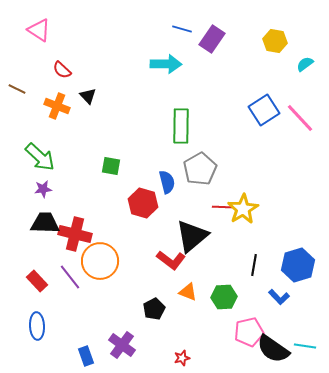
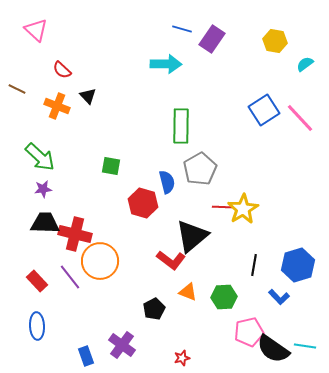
pink triangle at (39, 30): moved 3 px left; rotated 10 degrees clockwise
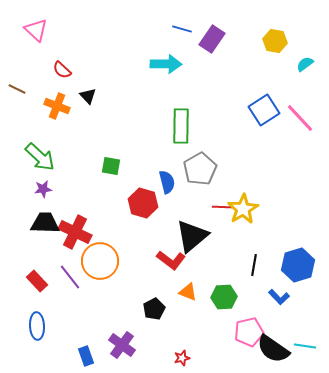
red cross at (75, 234): moved 2 px up; rotated 12 degrees clockwise
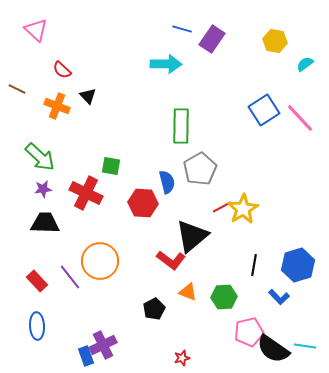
red hexagon at (143, 203): rotated 12 degrees counterclockwise
red line at (222, 207): rotated 30 degrees counterclockwise
red cross at (75, 232): moved 11 px right, 39 px up
purple cross at (122, 345): moved 19 px left; rotated 28 degrees clockwise
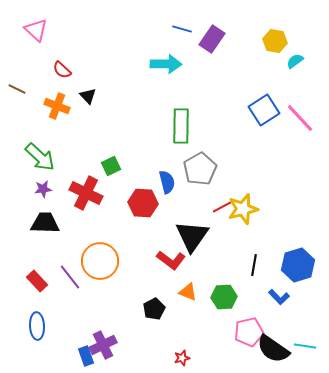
cyan semicircle at (305, 64): moved 10 px left, 3 px up
green square at (111, 166): rotated 36 degrees counterclockwise
yellow star at (243, 209): rotated 16 degrees clockwise
black triangle at (192, 236): rotated 15 degrees counterclockwise
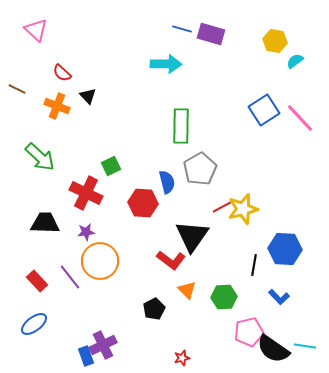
purple rectangle at (212, 39): moved 1 px left, 5 px up; rotated 72 degrees clockwise
red semicircle at (62, 70): moved 3 px down
purple star at (43, 189): moved 43 px right, 43 px down
blue hexagon at (298, 265): moved 13 px left, 16 px up; rotated 20 degrees clockwise
orange triangle at (188, 292): moved 1 px left, 2 px up; rotated 24 degrees clockwise
blue ellipse at (37, 326): moved 3 px left, 2 px up; rotated 56 degrees clockwise
